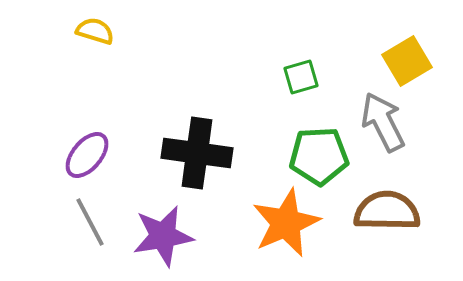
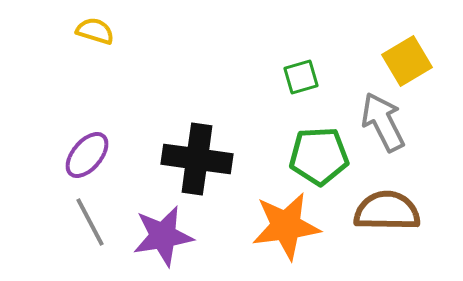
black cross: moved 6 px down
orange star: moved 3 px down; rotated 16 degrees clockwise
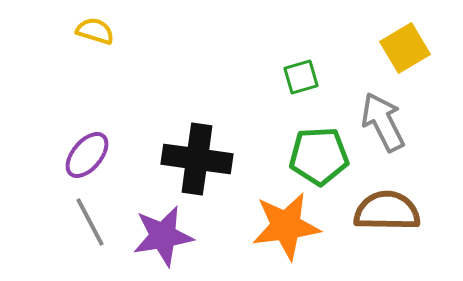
yellow square: moved 2 px left, 13 px up
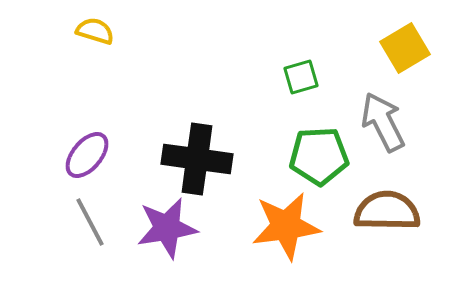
purple star: moved 4 px right, 8 px up
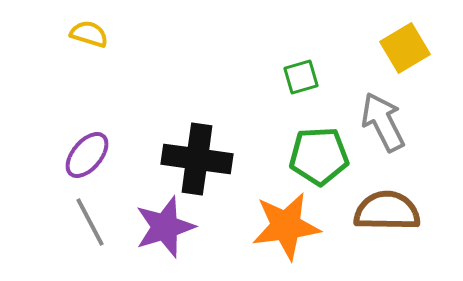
yellow semicircle: moved 6 px left, 3 px down
purple star: moved 2 px left, 1 px up; rotated 8 degrees counterclockwise
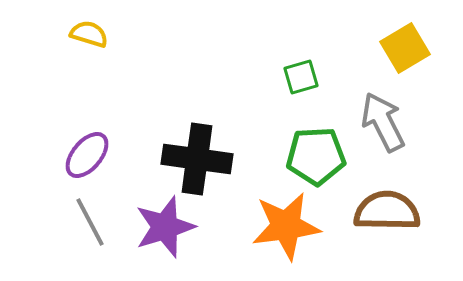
green pentagon: moved 3 px left
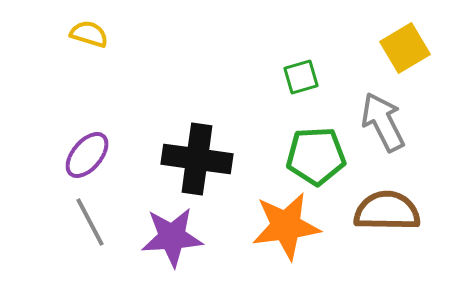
purple star: moved 7 px right, 10 px down; rotated 14 degrees clockwise
